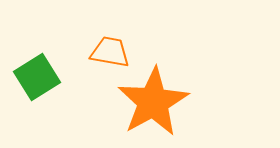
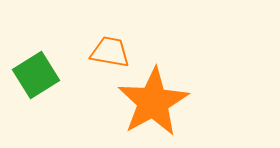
green square: moved 1 px left, 2 px up
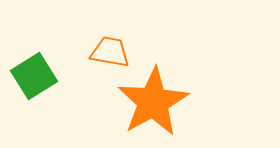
green square: moved 2 px left, 1 px down
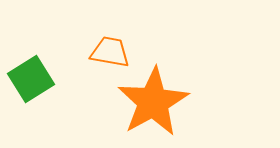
green square: moved 3 px left, 3 px down
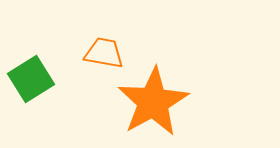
orange trapezoid: moved 6 px left, 1 px down
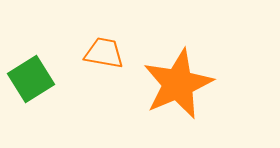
orange star: moved 25 px right, 18 px up; rotated 6 degrees clockwise
